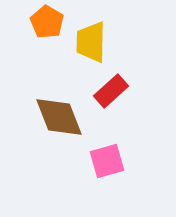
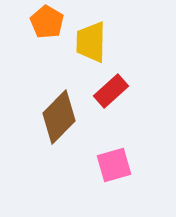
brown diamond: rotated 66 degrees clockwise
pink square: moved 7 px right, 4 px down
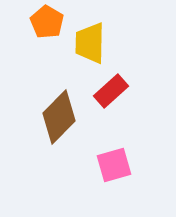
yellow trapezoid: moved 1 px left, 1 px down
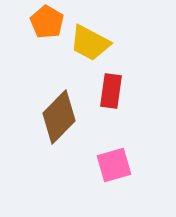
yellow trapezoid: rotated 63 degrees counterclockwise
red rectangle: rotated 40 degrees counterclockwise
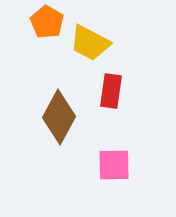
brown diamond: rotated 16 degrees counterclockwise
pink square: rotated 15 degrees clockwise
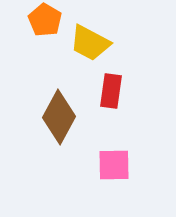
orange pentagon: moved 2 px left, 2 px up
